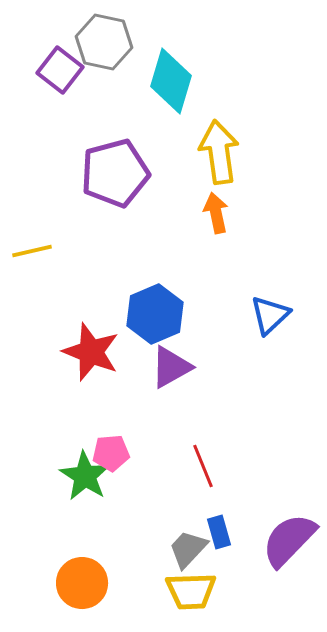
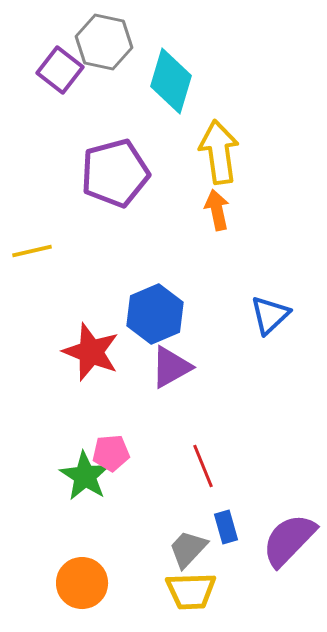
orange arrow: moved 1 px right, 3 px up
blue rectangle: moved 7 px right, 5 px up
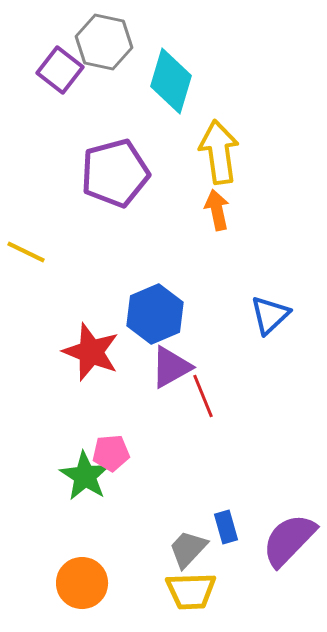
yellow line: moved 6 px left, 1 px down; rotated 39 degrees clockwise
red line: moved 70 px up
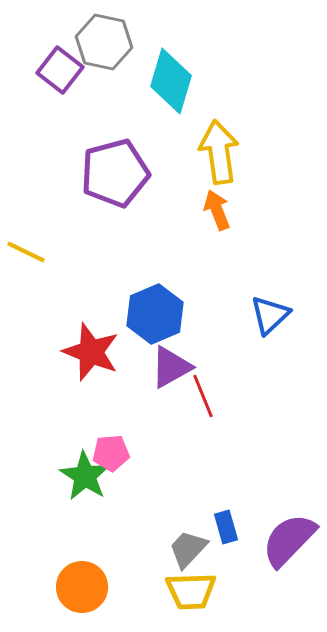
orange arrow: rotated 9 degrees counterclockwise
orange circle: moved 4 px down
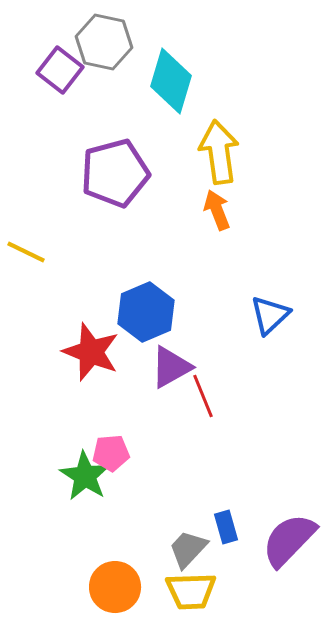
blue hexagon: moved 9 px left, 2 px up
orange circle: moved 33 px right
